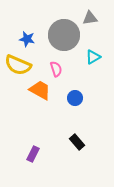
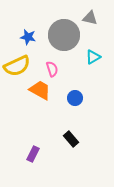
gray triangle: rotated 21 degrees clockwise
blue star: moved 1 px right, 2 px up
yellow semicircle: moved 1 px left, 1 px down; rotated 48 degrees counterclockwise
pink semicircle: moved 4 px left
black rectangle: moved 6 px left, 3 px up
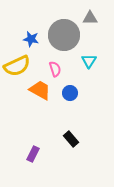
gray triangle: rotated 14 degrees counterclockwise
blue star: moved 3 px right, 2 px down
cyan triangle: moved 4 px left, 4 px down; rotated 28 degrees counterclockwise
pink semicircle: moved 3 px right
blue circle: moved 5 px left, 5 px up
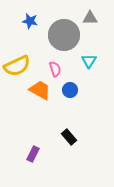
blue star: moved 1 px left, 18 px up
blue circle: moved 3 px up
black rectangle: moved 2 px left, 2 px up
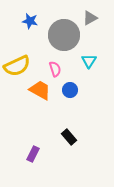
gray triangle: rotated 28 degrees counterclockwise
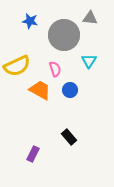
gray triangle: rotated 35 degrees clockwise
